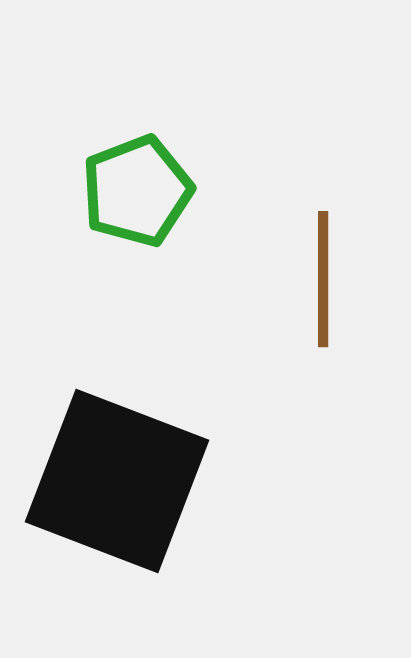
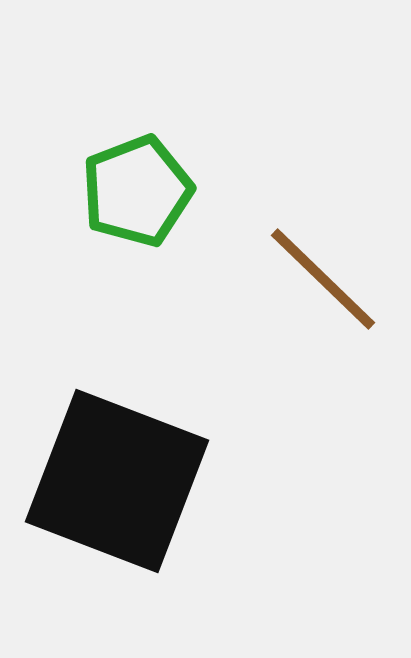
brown line: rotated 46 degrees counterclockwise
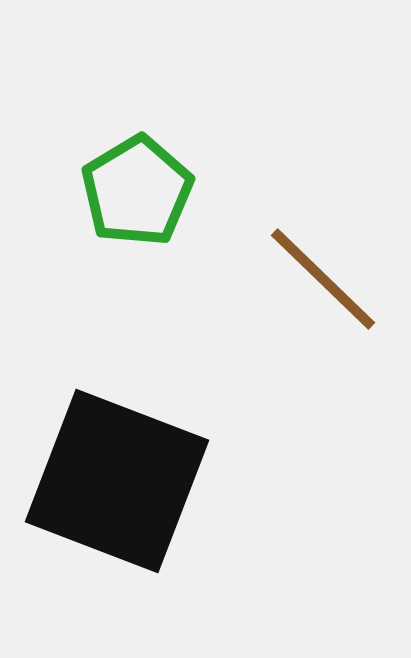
green pentagon: rotated 10 degrees counterclockwise
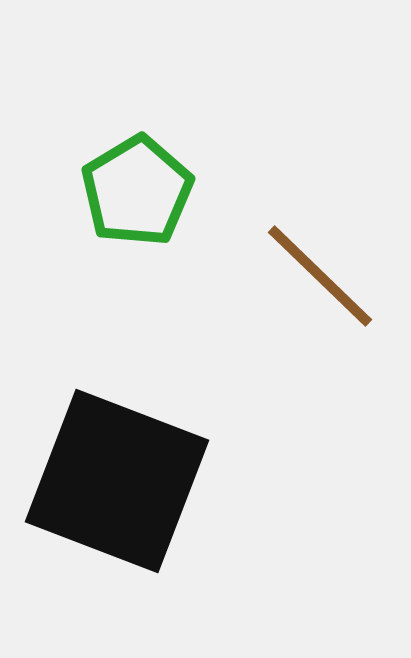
brown line: moved 3 px left, 3 px up
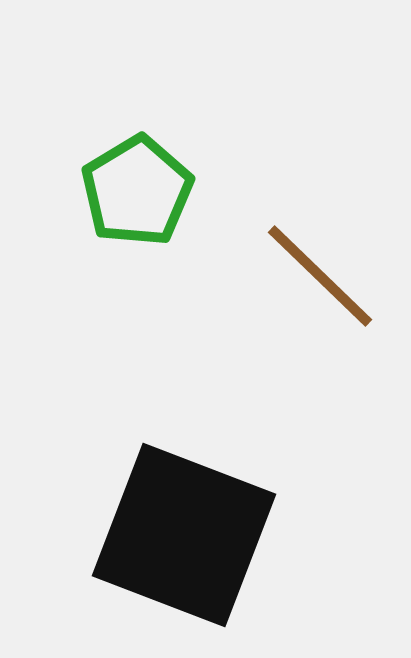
black square: moved 67 px right, 54 px down
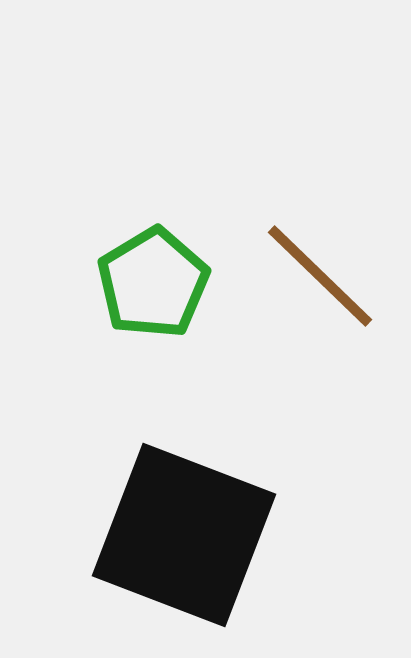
green pentagon: moved 16 px right, 92 px down
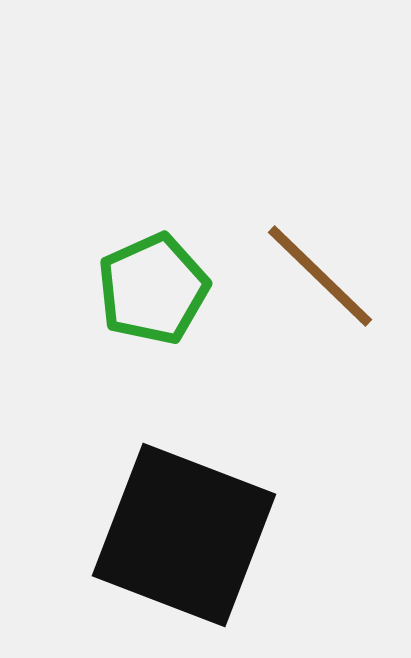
green pentagon: moved 6 px down; rotated 7 degrees clockwise
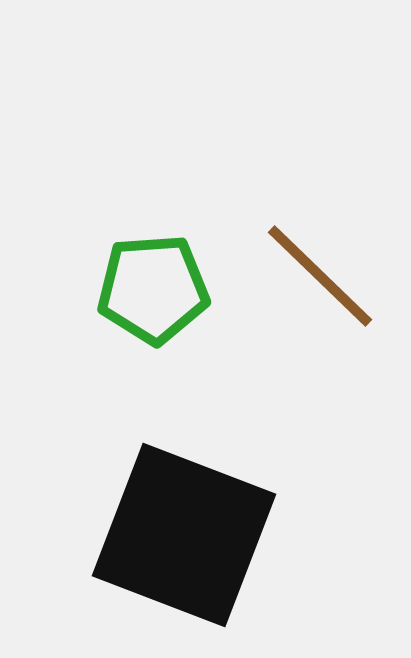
green pentagon: rotated 20 degrees clockwise
